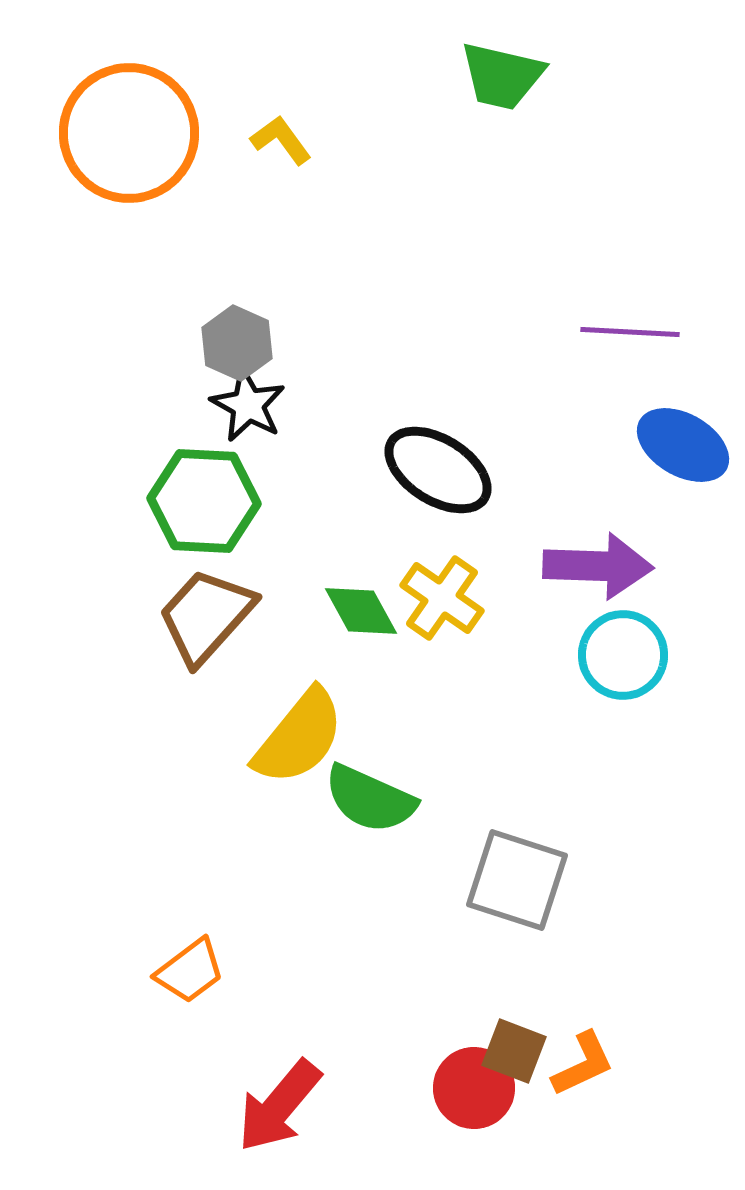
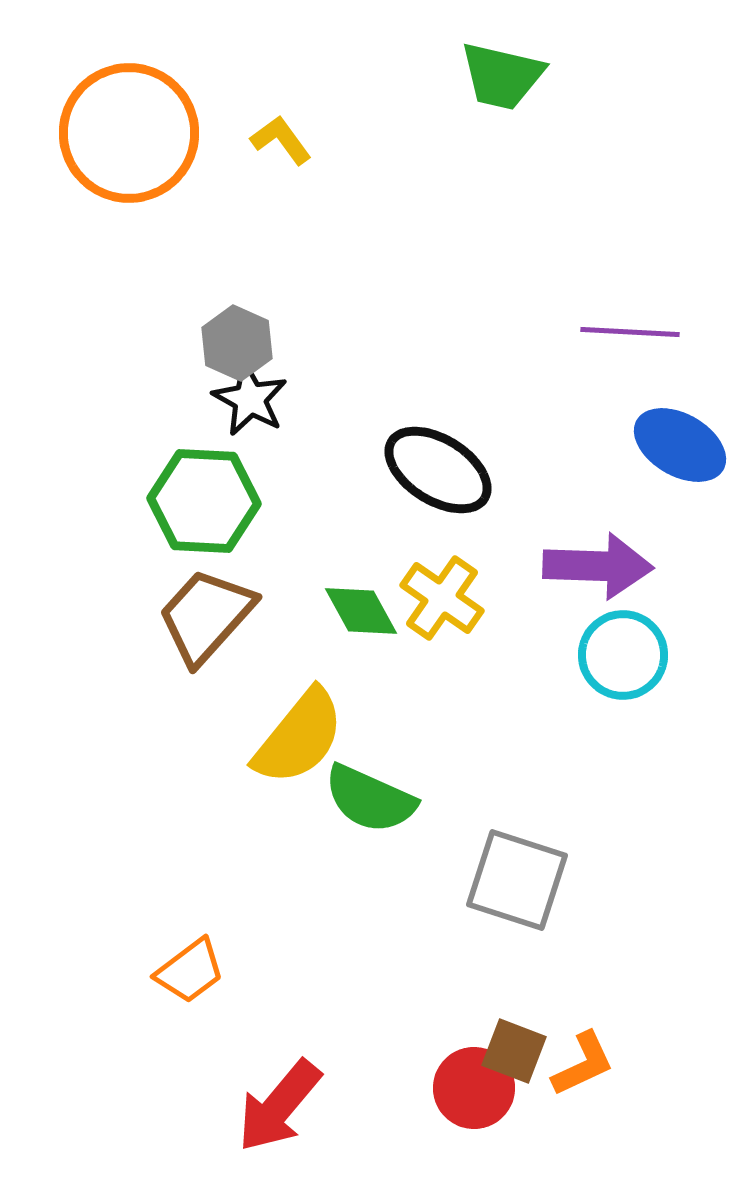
black star: moved 2 px right, 6 px up
blue ellipse: moved 3 px left
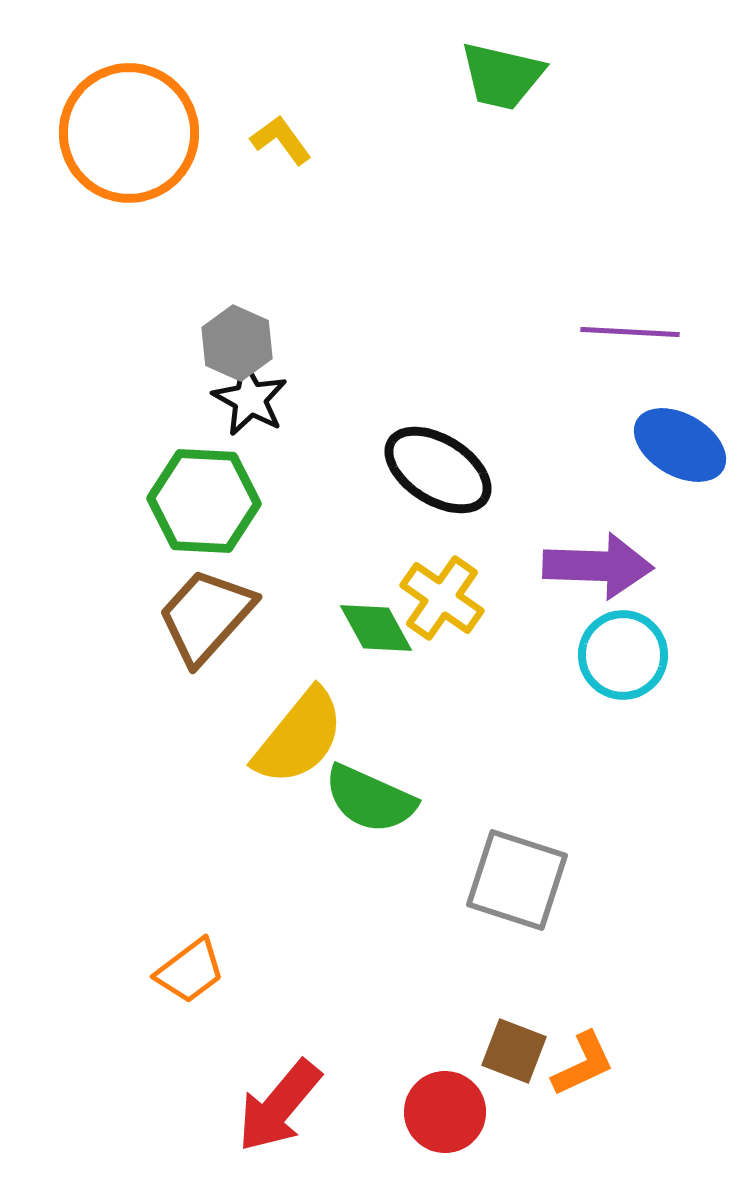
green diamond: moved 15 px right, 17 px down
red circle: moved 29 px left, 24 px down
